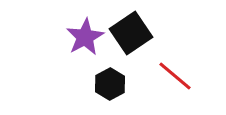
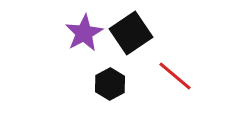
purple star: moved 1 px left, 4 px up
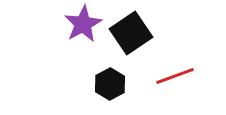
purple star: moved 1 px left, 9 px up
red line: rotated 60 degrees counterclockwise
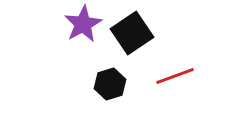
black square: moved 1 px right
black hexagon: rotated 12 degrees clockwise
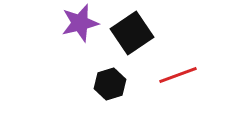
purple star: moved 3 px left, 1 px up; rotated 15 degrees clockwise
red line: moved 3 px right, 1 px up
